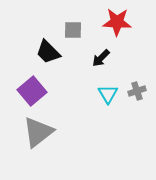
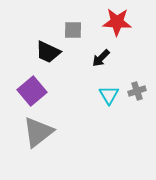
black trapezoid: rotated 20 degrees counterclockwise
cyan triangle: moved 1 px right, 1 px down
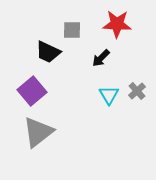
red star: moved 2 px down
gray square: moved 1 px left
gray cross: rotated 24 degrees counterclockwise
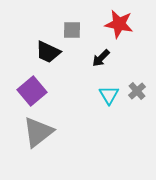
red star: moved 2 px right; rotated 8 degrees clockwise
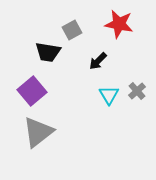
gray square: rotated 30 degrees counterclockwise
black trapezoid: rotated 16 degrees counterclockwise
black arrow: moved 3 px left, 3 px down
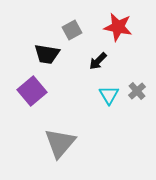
red star: moved 1 px left, 3 px down
black trapezoid: moved 1 px left, 2 px down
gray triangle: moved 22 px right, 11 px down; rotated 12 degrees counterclockwise
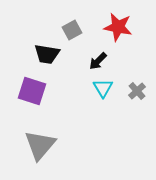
purple square: rotated 32 degrees counterclockwise
cyan triangle: moved 6 px left, 7 px up
gray triangle: moved 20 px left, 2 px down
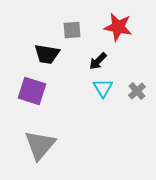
gray square: rotated 24 degrees clockwise
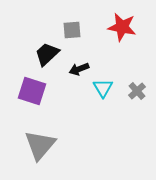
red star: moved 4 px right
black trapezoid: rotated 128 degrees clockwise
black arrow: moved 19 px left, 8 px down; rotated 24 degrees clockwise
